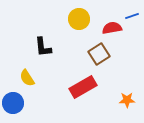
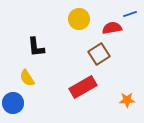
blue line: moved 2 px left, 2 px up
black L-shape: moved 7 px left
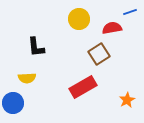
blue line: moved 2 px up
yellow semicircle: rotated 60 degrees counterclockwise
orange star: rotated 28 degrees counterclockwise
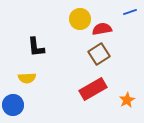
yellow circle: moved 1 px right
red semicircle: moved 10 px left, 1 px down
red rectangle: moved 10 px right, 2 px down
blue circle: moved 2 px down
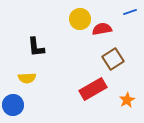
brown square: moved 14 px right, 5 px down
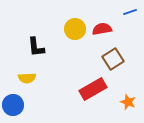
yellow circle: moved 5 px left, 10 px down
orange star: moved 1 px right, 2 px down; rotated 21 degrees counterclockwise
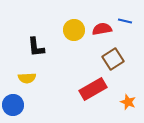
blue line: moved 5 px left, 9 px down; rotated 32 degrees clockwise
yellow circle: moved 1 px left, 1 px down
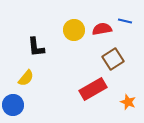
yellow semicircle: moved 1 px left; rotated 48 degrees counterclockwise
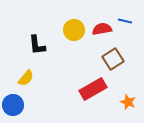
black L-shape: moved 1 px right, 2 px up
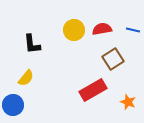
blue line: moved 8 px right, 9 px down
black L-shape: moved 5 px left, 1 px up
red rectangle: moved 1 px down
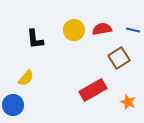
black L-shape: moved 3 px right, 5 px up
brown square: moved 6 px right, 1 px up
